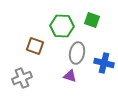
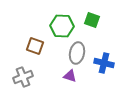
gray cross: moved 1 px right, 1 px up
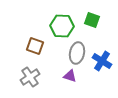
blue cross: moved 2 px left, 2 px up; rotated 18 degrees clockwise
gray cross: moved 7 px right; rotated 12 degrees counterclockwise
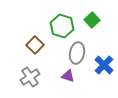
green square: rotated 28 degrees clockwise
green hexagon: rotated 15 degrees clockwise
brown square: moved 1 px up; rotated 24 degrees clockwise
blue cross: moved 2 px right, 4 px down; rotated 12 degrees clockwise
purple triangle: moved 2 px left
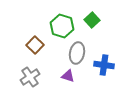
blue cross: rotated 36 degrees counterclockwise
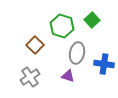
blue cross: moved 1 px up
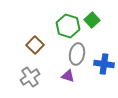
green hexagon: moved 6 px right
gray ellipse: moved 1 px down
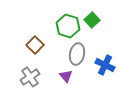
blue cross: moved 1 px right, 1 px down; rotated 18 degrees clockwise
purple triangle: moved 2 px left; rotated 32 degrees clockwise
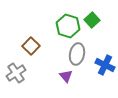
brown square: moved 4 px left, 1 px down
gray cross: moved 14 px left, 4 px up
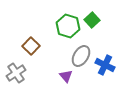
gray ellipse: moved 4 px right, 2 px down; rotated 20 degrees clockwise
